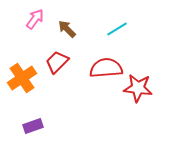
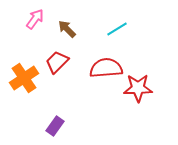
orange cross: moved 2 px right
red star: rotated 8 degrees counterclockwise
purple rectangle: moved 22 px right; rotated 36 degrees counterclockwise
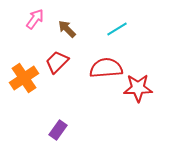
purple rectangle: moved 3 px right, 4 px down
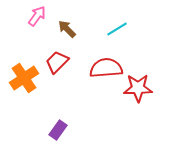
pink arrow: moved 2 px right, 3 px up
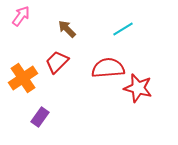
pink arrow: moved 16 px left
cyan line: moved 6 px right
red semicircle: moved 2 px right
orange cross: moved 1 px left
red star: rotated 16 degrees clockwise
purple rectangle: moved 18 px left, 13 px up
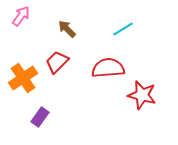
red star: moved 4 px right, 7 px down
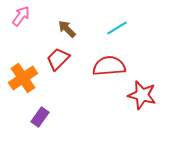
cyan line: moved 6 px left, 1 px up
red trapezoid: moved 1 px right, 3 px up
red semicircle: moved 1 px right, 2 px up
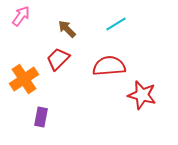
cyan line: moved 1 px left, 4 px up
orange cross: moved 1 px right, 1 px down
purple rectangle: moved 1 px right; rotated 24 degrees counterclockwise
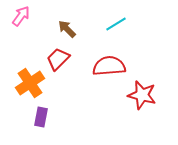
orange cross: moved 6 px right, 4 px down
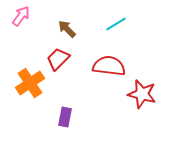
red semicircle: rotated 12 degrees clockwise
red star: moved 1 px up
purple rectangle: moved 24 px right
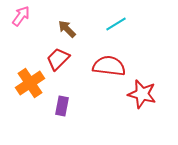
purple rectangle: moved 3 px left, 11 px up
